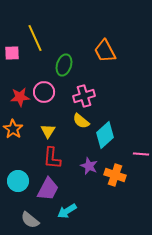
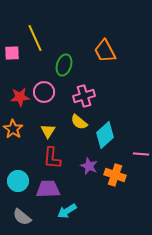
yellow semicircle: moved 2 px left, 1 px down
purple trapezoid: rotated 120 degrees counterclockwise
gray semicircle: moved 8 px left, 3 px up
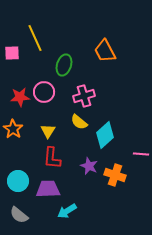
gray semicircle: moved 3 px left, 2 px up
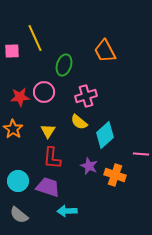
pink square: moved 2 px up
pink cross: moved 2 px right
purple trapezoid: moved 2 px up; rotated 20 degrees clockwise
cyan arrow: rotated 30 degrees clockwise
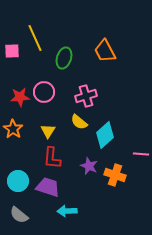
green ellipse: moved 7 px up
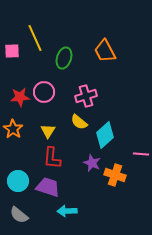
purple star: moved 3 px right, 3 px up
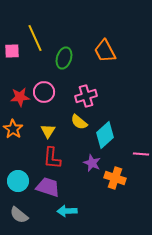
orange cross: moved 3 px down
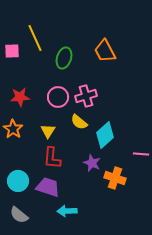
pink circle: moved 14 px right, 5 px down
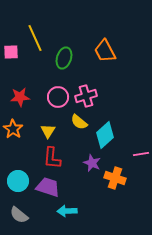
pink square: moved 1 px left, 1 px down
pink line: rotated 14 degrees counterclockwise
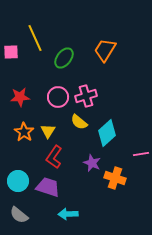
orange trapezoid: moved 1 px up; rotated 60 degrees clockwise
green ellipse: rotated 20 degrees clockwise
orange star: moved 11 px right, 3 px down
cyan diamond: moved 2 px right, 2 px up
red L-shape: moved 2 px right, 1 px up; rotated 30 degrees clockwise
cyan arrow: moved 1 px right, 3 px down
